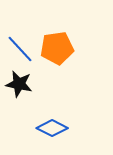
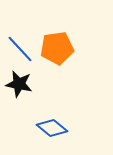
blue diamond: rotated 12 degrees clockwise
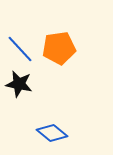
orange pentagon: moved 2 px right
blue diamond: moved 5 px down
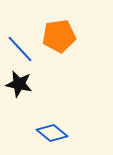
orange pentagon: moved 12 px up
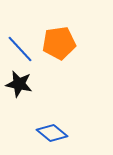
orange pentagon: moved 7 px down
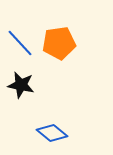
blue line: moved 6 px up
black star: moved 2 px right, 1 px down
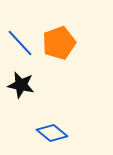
orange pentagon: rotated 12 degrees counterclockwise
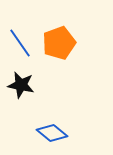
blue line: rotated 8 degrees clockwise
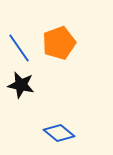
blue line: moved 1 px left, 5 px down
blue diamond: moved 7 px right
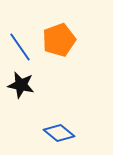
orange pentagon: moved 3 px up
blue line: moved 1 px right, 1 px up
